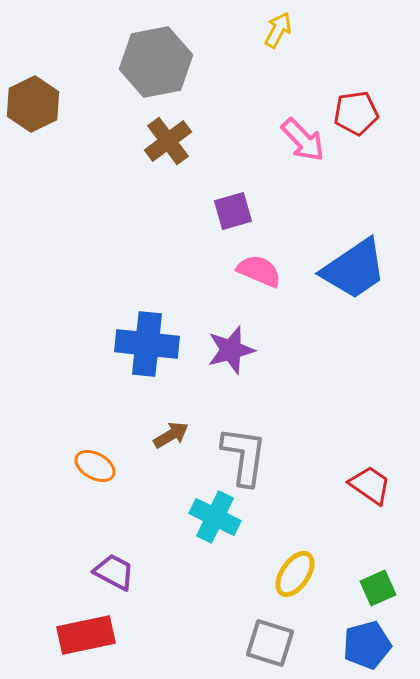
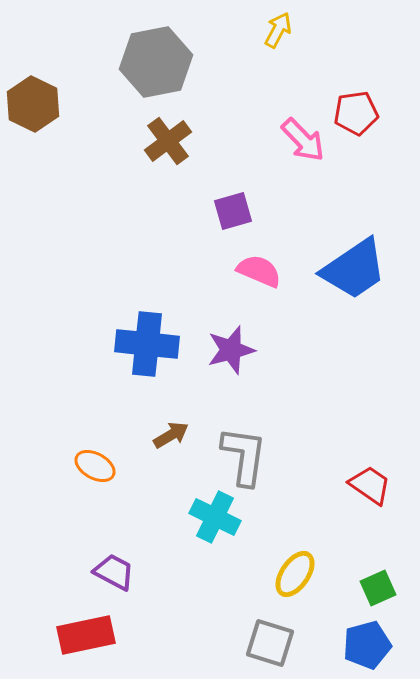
brown hexagon: rotated 8 degrees counterclockwise
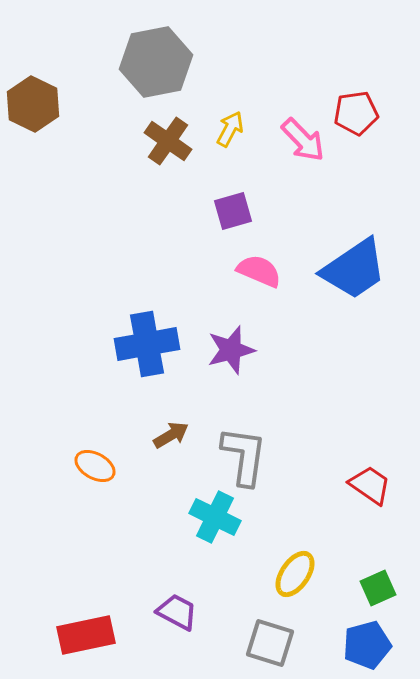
yellow arrow: moved 48 px left, 99 px down
brown cross: rotated 18 degrees counterclockwise
blue cross: rotated 16 degrees counterclockwise
purple trapezoid: moved 63 px right, 40 px down
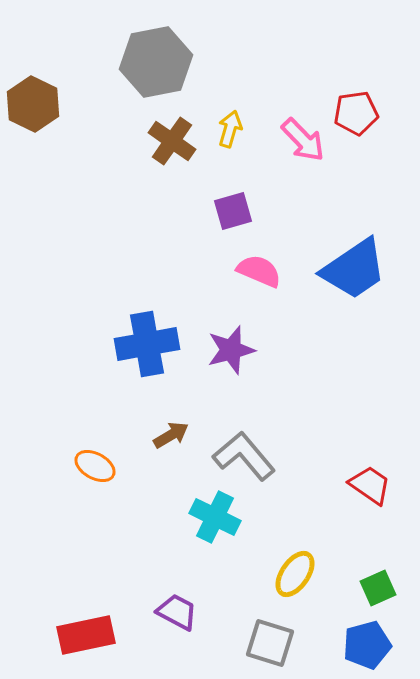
yellow arrow: rotated 12 degrees counterclockwise
brown cross: moved 4 px right
gray L-shape: rotated 48 degrees counterclockwise
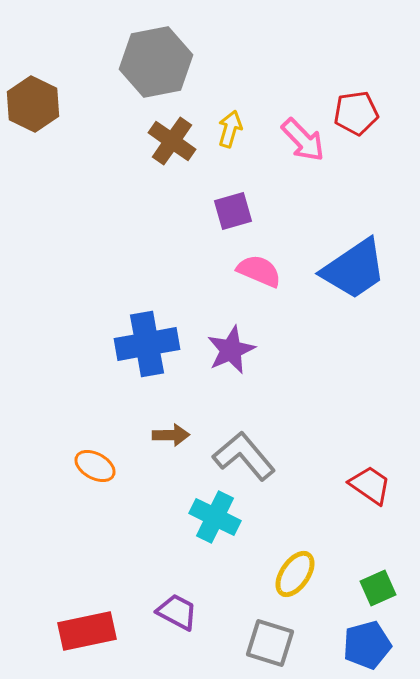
purple star: rotated 9 degrees counterclockwise
brown arrow: rotated 30 degrees clockwise
red rectangle: moved 1 px right, 4 px up
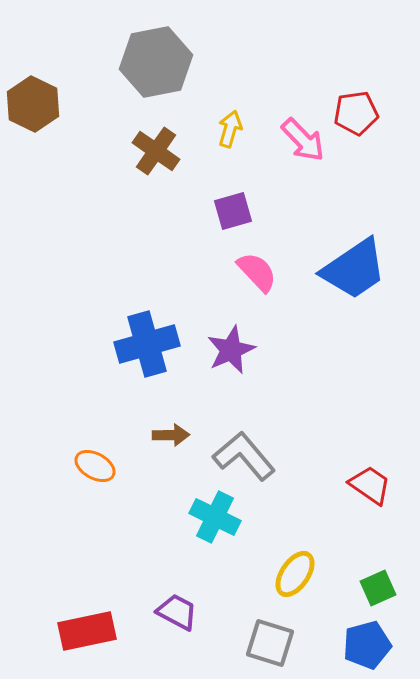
brown cross: moved 16 px left, 10 px down
pink semicircle: moved 2 px left, 1 px down; rotated 24 degrees clockwise
blue cross: rotated 6 degrees counterclockwise
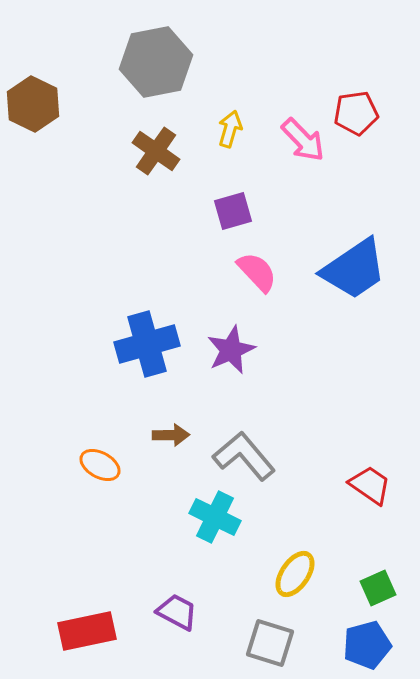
orange ellipse: moved 5 px right, 1 px up
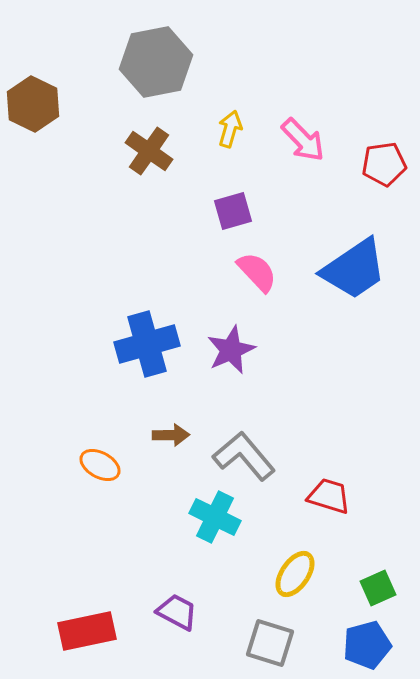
red pentagon: moved 28 px right, 51 px down
brown cross: moved 7 px left
red trapezoid: moved 41 px left, 11 px down; rotated 18 degrees counterclockwise
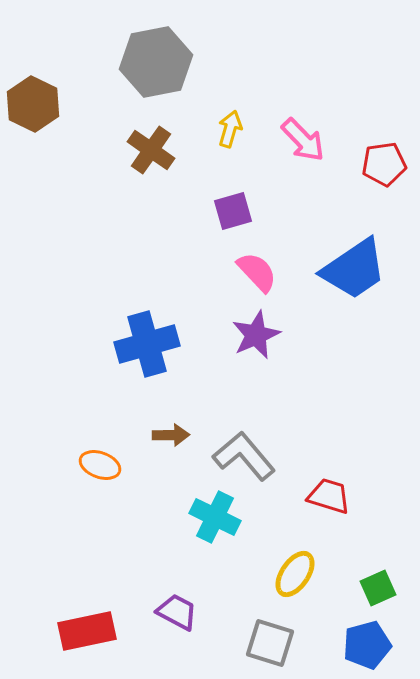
brown cross: moved 2 px right, 1 px up
purple star: moved 25 px right, 15 px up
orange ellipse: rotated 9 degrees counterclockwise
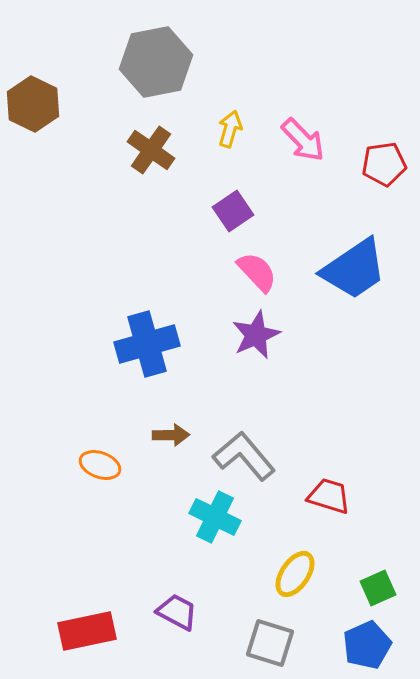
purple square: rotated 18 degrees counterclockwise
blue pentagon: rotated 9 degrees counterclockwise
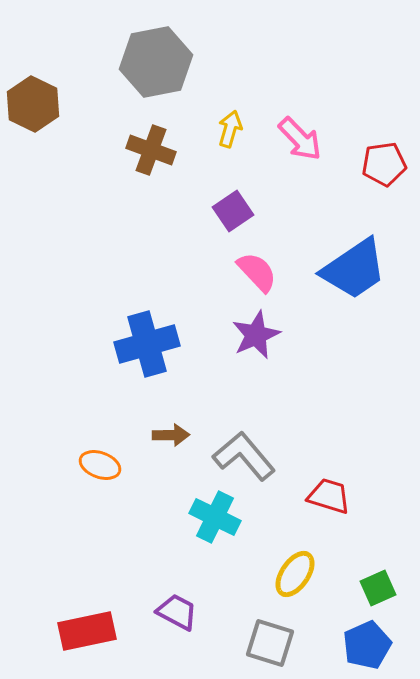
pink arrow: moved 3 px left, 1 px up
brown cross: rotated 15 degrees counterclockwise
